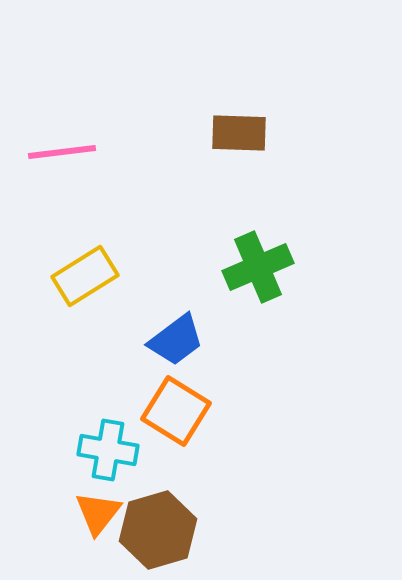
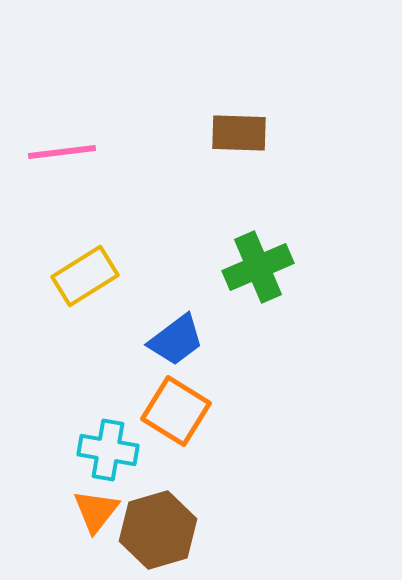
orange triangle: moved 2 px left, 2 px up
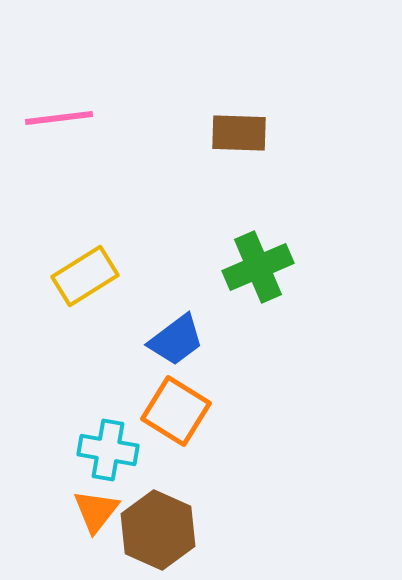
pink line: moved 3 px left, 34 px up
brown hexagon: rotated 20 degrees counterclockwise
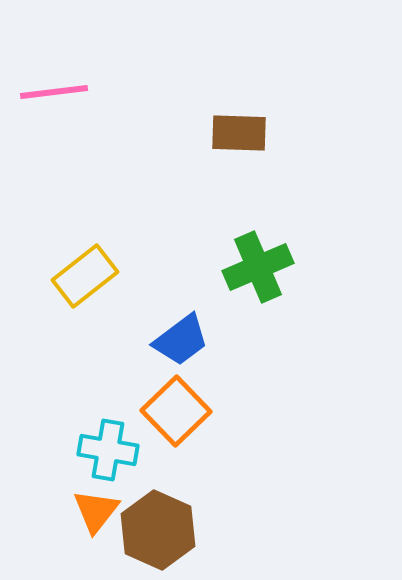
pink line: moved 5 px left, 26 px up
yellow rectangle: rotated 6 degrees counterclockwise
blue trapezoid: moved 5 px right
orange square: rotated 14 degrees clockwise
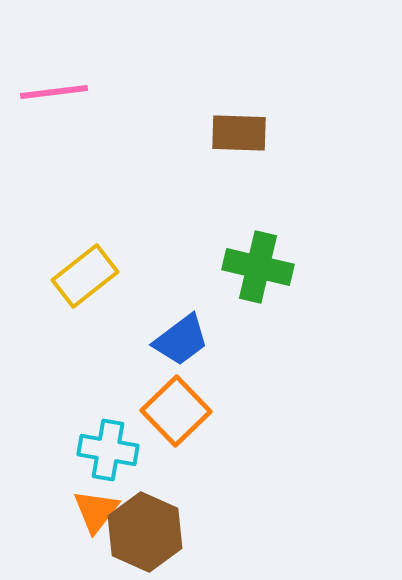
green cross: rotated 36 degrees clockwise
brown hexagon: moved 13 px left, 2 px down
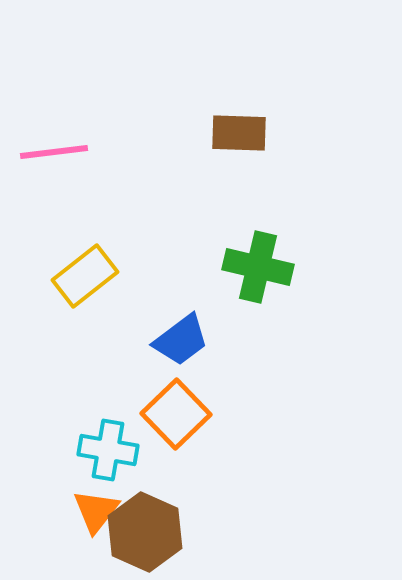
pink line: moved 60 px down
orange square: moved 3 px down
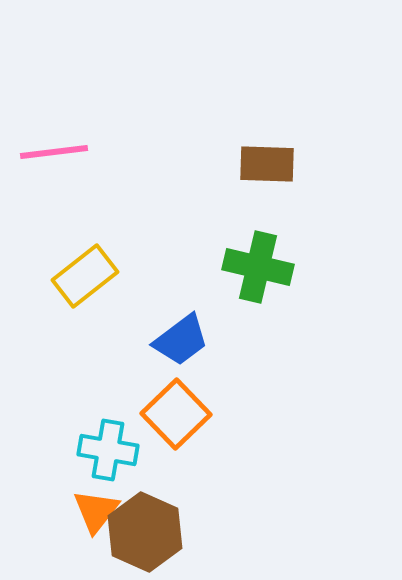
brown rectangle: moved 28 px right, 31 px down
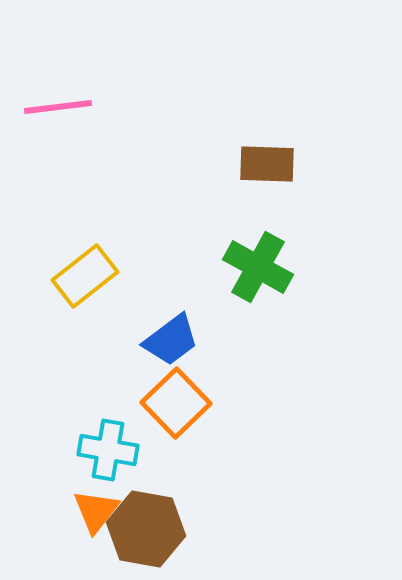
pink line: moved 4 px right, 45 px up
green cross: rotated 16 degrees clockwise
blue trapezoid: moved 10 px left
orange square: moved 11 px up
brown hexagon: moved 1 px right, 3 px up; rotated 14 degrees counterclockwise
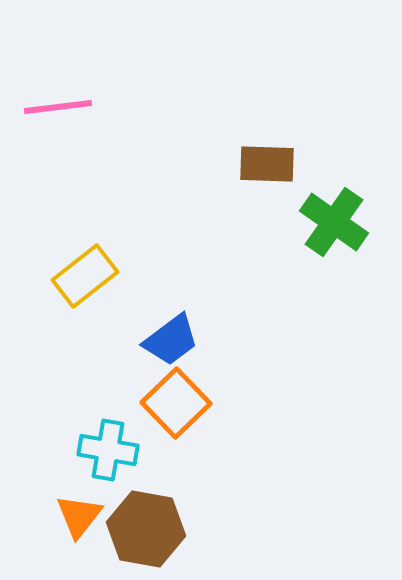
green cross: moved 76 px right, 45 px up; rotated 6 degrees clockwise
orange triangle: moved 17 px left, 5 px down
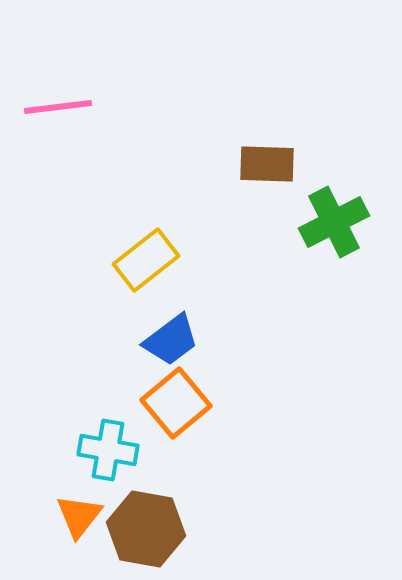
green cross: rotated 28 degrees clockwise
yellow rectangle: moved 61 px right, 16 px up
orange square: rotated 4 degrees clockwise
